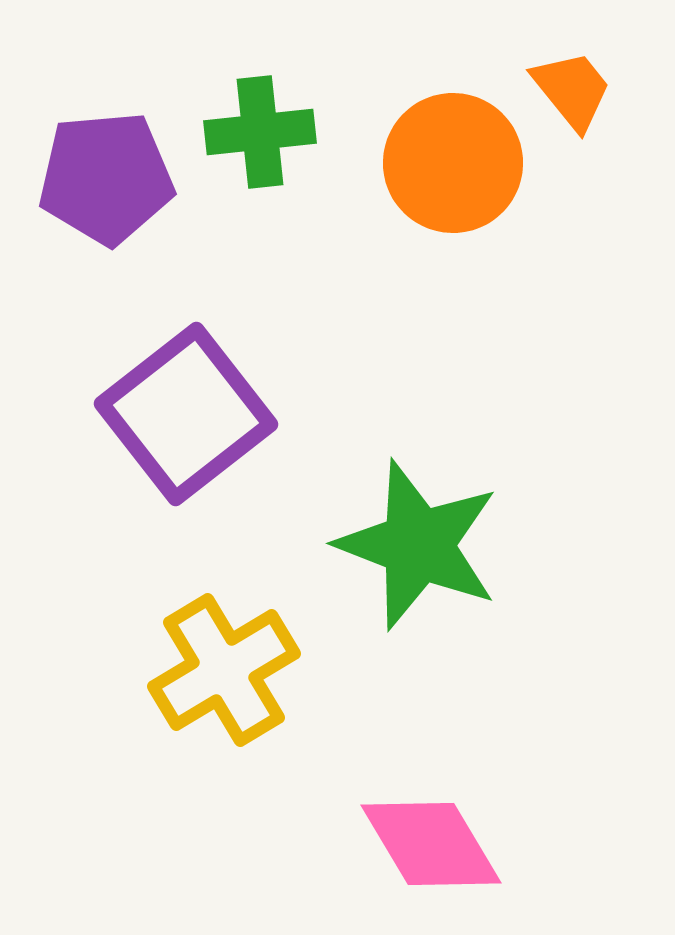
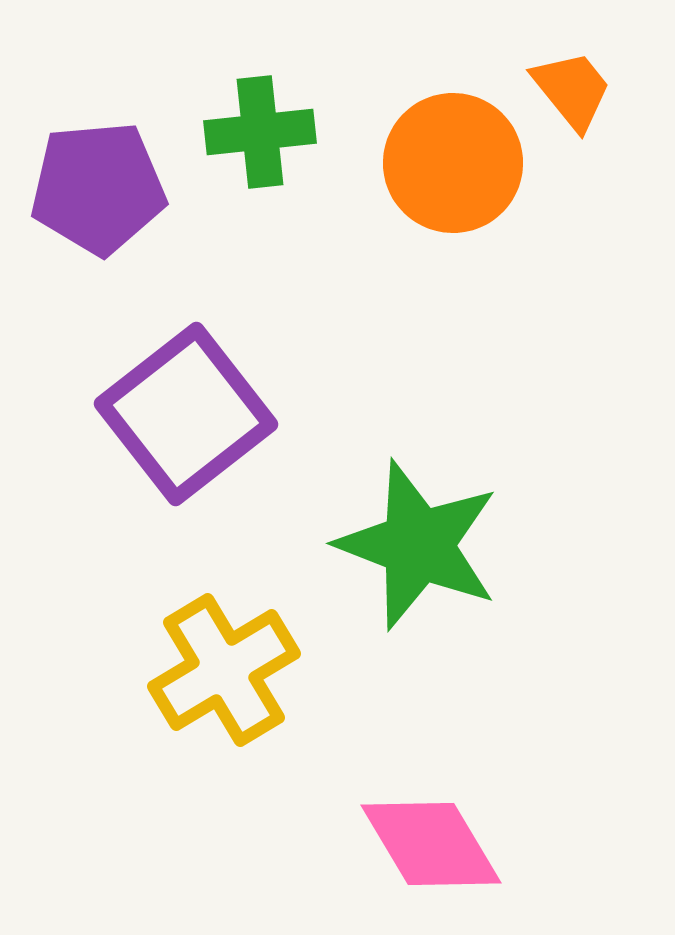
purple pentagon: moved 8 px left, 10 px down
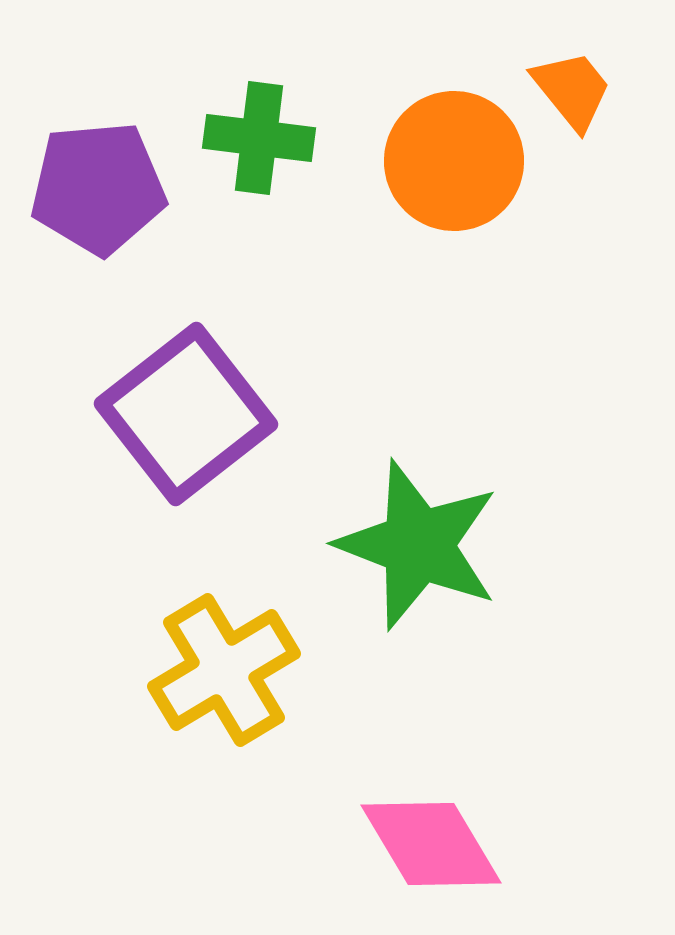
green cross: moved 1 px left, 6 px down; rotated 13 degrees clockwise
orange circle: moved 1 px right, 2 px up
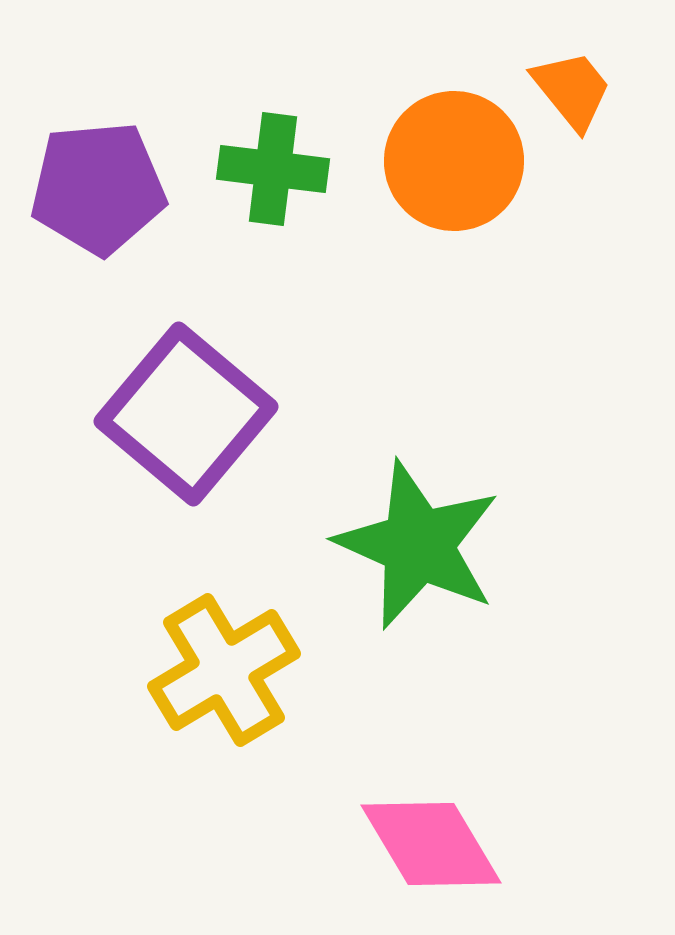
green cross: moved 14 px right, 31 px down
purple square: rotated 12 degrees counterclockwise
green star: rotated 3 degrees clockwise
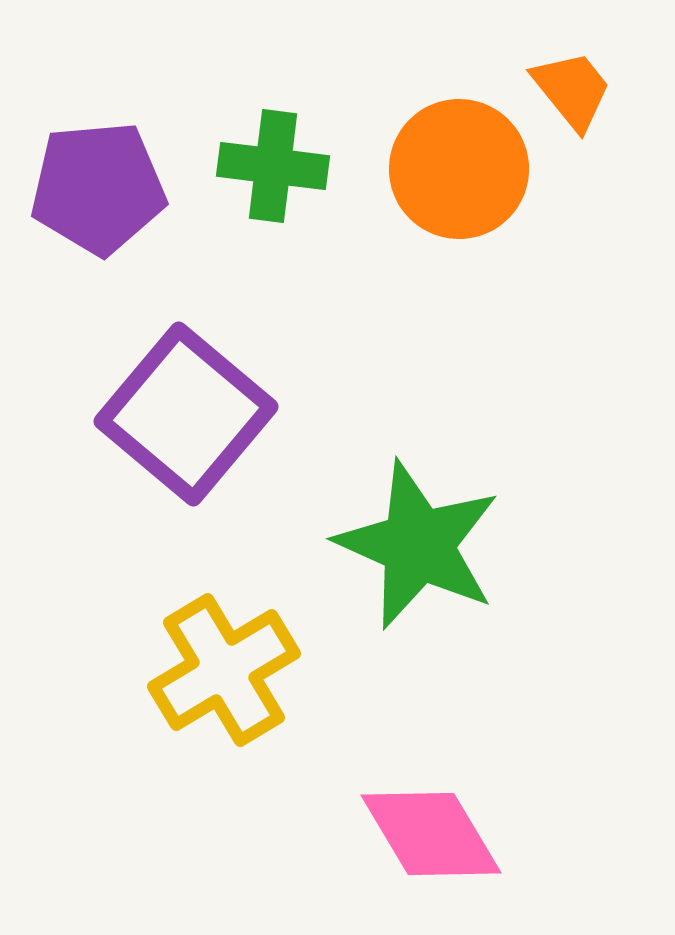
orange circle: moved 5 px right, 8 px down
green cross: moved 3 px up
pink diamond: moved 10 px up
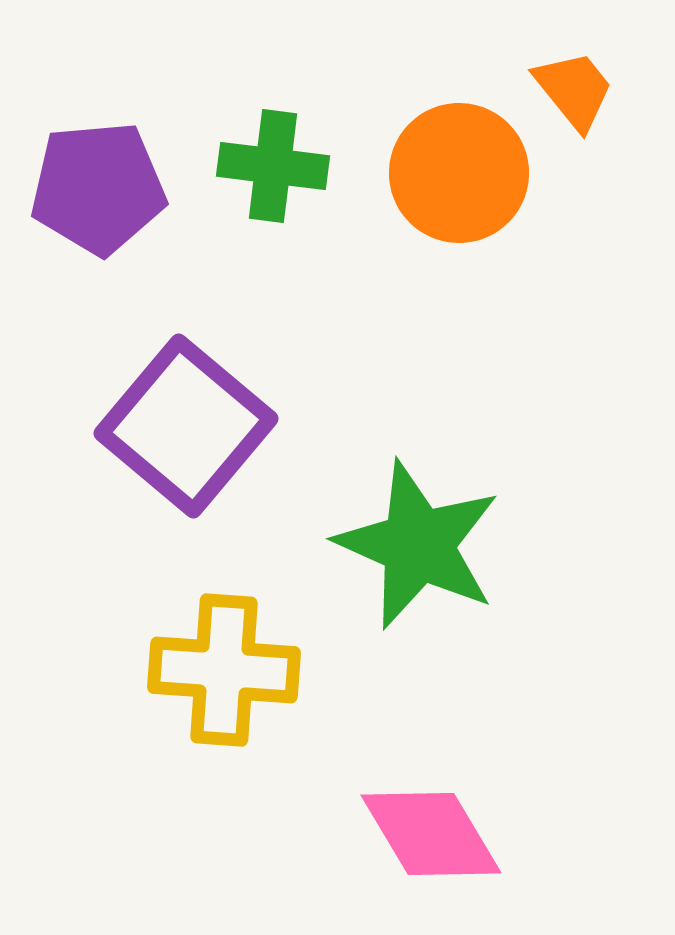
orange trapezoid: moved 2 px right
orange circle: moved 4 px down
purple square: moved 12 px down
yellow cross: rotated 35 degrees clockwise
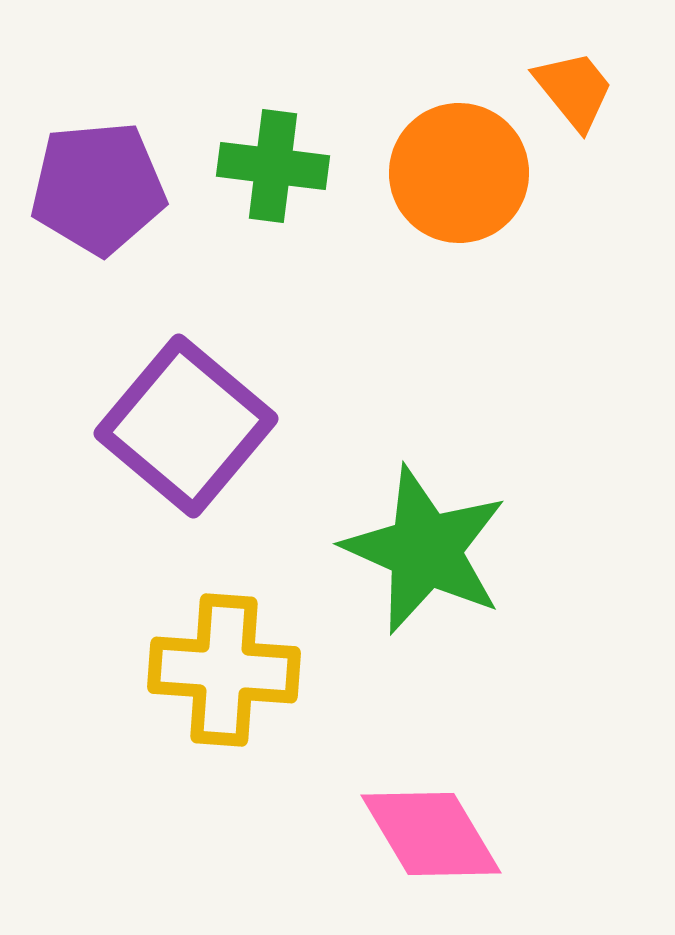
green star: moved 7 px right, 5 px down
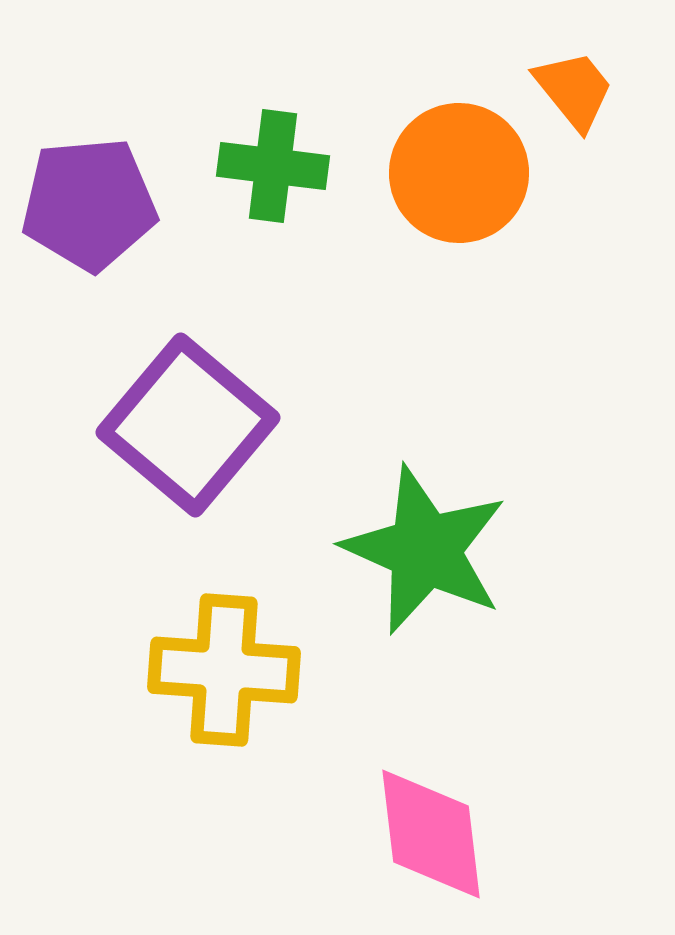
purple pentagon: moved 9 px left, 16 px down
purple square: moved 2 px right, 1 px up
pink diamond: rotated 24 degrees clockwise
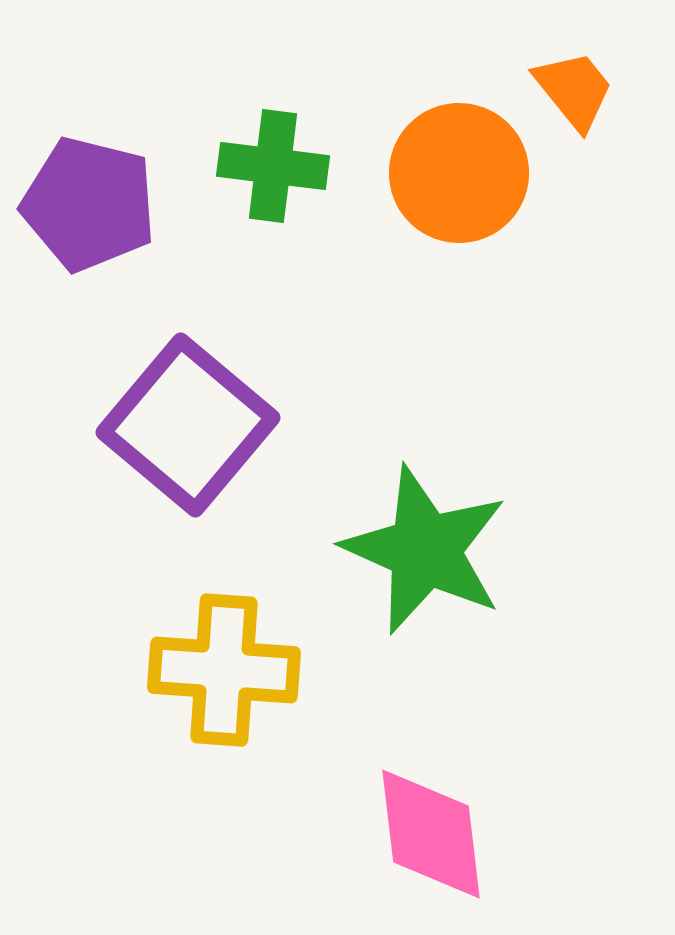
purple pentagon: rotated 19 degrees clockwise
